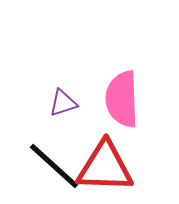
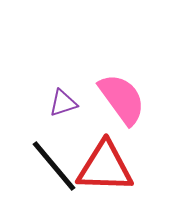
pink semicircle: rotated 146 degrees clockwise
black line: rotated 8 degrees clockwise
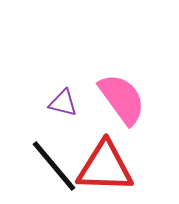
purple triangle: rotated 32 degrees clockwise
